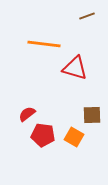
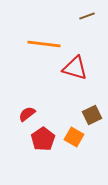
brown square: rotated 24 degrees counterclockwise
red pentagon: moved 4 px down; rotated 30 degrees clockwise
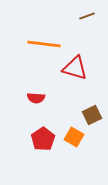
red semicircle: moved 9 px right, 16 px up; rotated 138 degrees counterclockwise
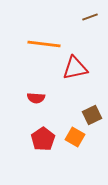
brown line: moved 3 px right, 1 px down
red triangle: rotated 28 degrees counterclockwise
orange square: moved 1 px right
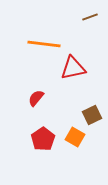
red triangle: moved 2 px left
red semicircle: rotated 126 degrees clockwise
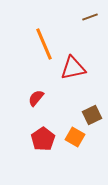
orange line: rotated 60 degrees clockwise
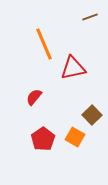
red semicircle: moved 2 px left, 1 px up
brown square: rotated 18 degrees counterclockwise
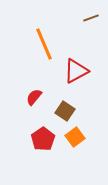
brown line: moved 1 px right, 1 px down
red triangle: moved 3 px right, 3 px down; rotated 16 degrees counterclockwise
brown square: moved 27 px left, 4 px up; rotated 12 degrees counterclockwise
orange square: rotated 24 degrees clockwise
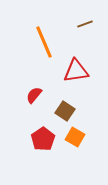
brown line: moved 6 px left, 6 px down
orange line: moved 2 px up
red triangle: rotated 20 degrees clockwise
red semicircle: moved 2 px up
orange square: rotated 24 degrees counterclockwise
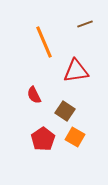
red semicircle: rotated 66 degrees counterclockwise
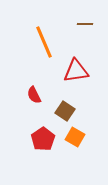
brown line: rotated 21 degrees clockwise
